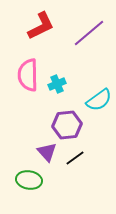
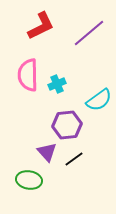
black line: moved 1 px left, 1 px down
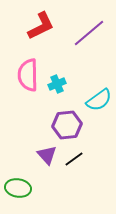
purple triangle: moved 3 px down
green ellipse: moved 11 px left, 8 px down
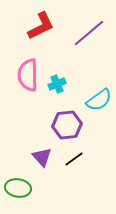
purple triangle: moved 5 px left, 2 px down
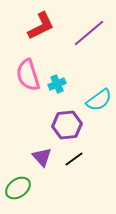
pink semicircle: rotated 16 degrees counterclockwise
green ellipse: rotated 45 degrees counterclockwise
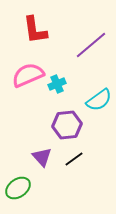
red L-shape: moved 6 px left, 4 px down; rotated 108 degrees clockwise
purple line: moved 2 px right, 12 px down
pink semicircle: rotated 84 degrees clockwise
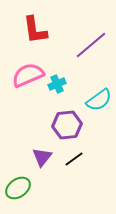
purple triangle: rotated 20 degrees clockwise
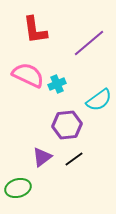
purple line: moved 2 px left, 2 px up
pink semicircle: rotated 48 degrees clockwise
purple triangle: rotated 15 degrees clockwise
green ellipse: rotated 20 degrees clockwise
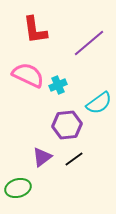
cyan cross: moved 1 px right, 1 px down
cyan semicircle: moved 3 px down
